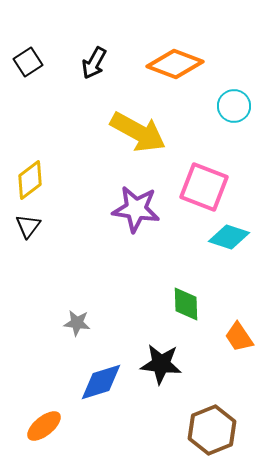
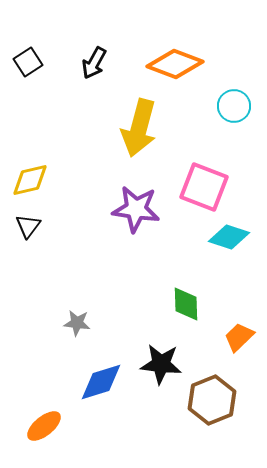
yellow arrow: moved 1 px right, 4 px up; rotated 76 degrees clockwise
yellow diamond: rotated 24 degrees clockwise
orange trapezoid: rotated 80 degrees clockwise
brown hexagon: moved 30 px up
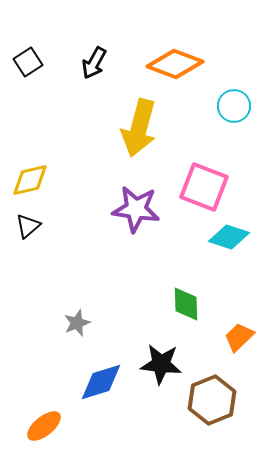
black triangle: rotated 12 degrees clockwise
gray star: rotated 28 degrees counterclockwise
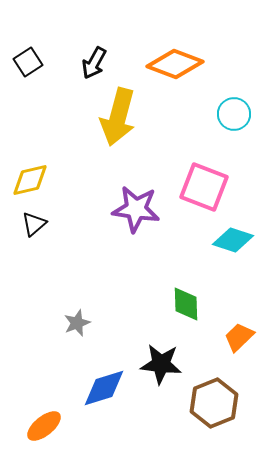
cyan circle: moved 8 px down
yellow arrow: moved 21 px left, 11 px up
black triangle: moved 6 px right, 2 px up
cyan diamond: moved 4 px right, 3 px down
blue diamond: moved 3 px right, 6 px down
brown hexagon: moved 2 px right, 3 px down
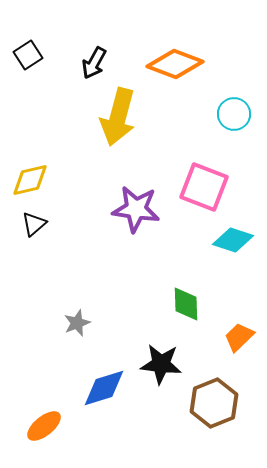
black square: moved 7 px up
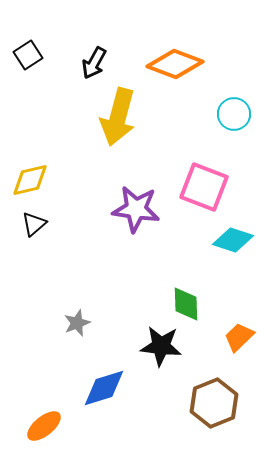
black star: moved 18 px up
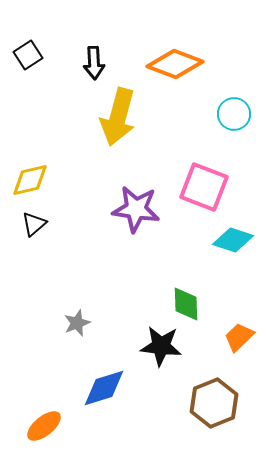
black arrow: rotated 32 degrees counterclockwise
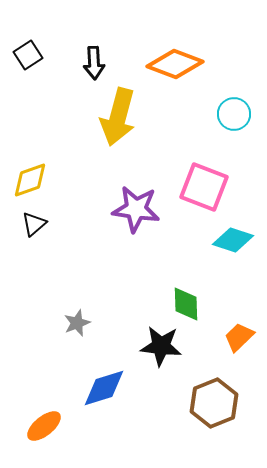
yellow diamond: rotated 6 degrees counterclockwise
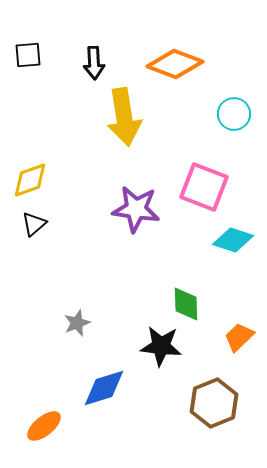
black square: rotated 28 degrees clockwise
yellow arrow: moved 6 px right; rotated 24 degrees counterclockwise
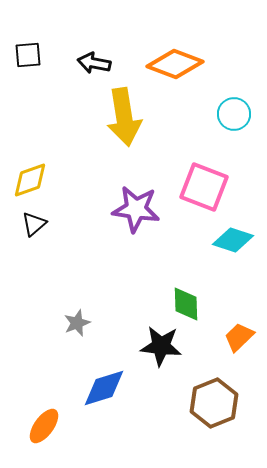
black arrow: rotated 104 degrees clockwise
orange ellipse: rotated 15 degrees counterclockwise
